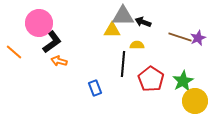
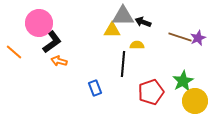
red pentagon: moved 13 px down; rotated 20 degrees clockwise
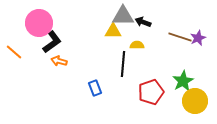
yellow triangle: moved 1 px right, 1 px down
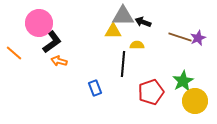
orange line: moved 1 px down
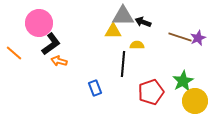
black L-shape: moved 1 px left, 2 px down
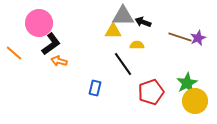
black line: rotated 40 degrees counterclockwise
green star: moved 4 px right, 2 px down
blue rectangle: rotated 35 degrees clockwise
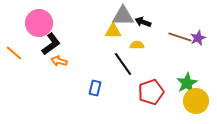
yellow circle: moved 1 px right
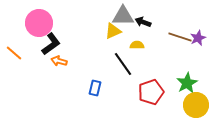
yellow triangle: rotated 24 degrees counterclockwise
yellow circle: moved 4 px down
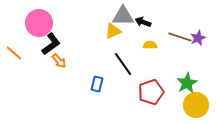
yellow semicircle: moved 13 px right
orange arrow: rotated 147 degrees counterclockwise
blue rectangle: moved 2 px right, 4 px up
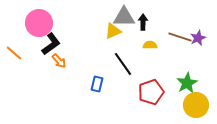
gray triangle: moved 1 px right, 1 px down
black arrow: rotated 70 degrees clockwise
